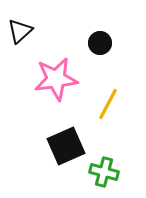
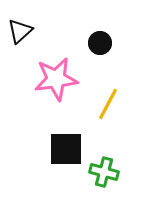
black square: moved 3 px down; rotated 24 degrees clockwise
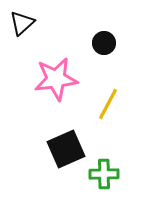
black triangle: moved 2 px right, 8 px up
black circle: moved 4 px right
black square: rotated 24 degrees counterclockwise
green cross: moved 2 px down; rotated 16 degrees counterclockwise
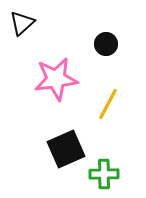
black circle: moved 2 px right, 1 px down
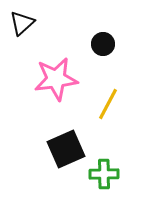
black circle: moved 3 px left
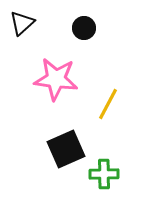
black circle: moved 19 px left, 16 px up
pink star: rotated 15 degrees clockwise
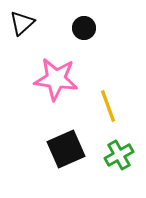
yellow line: moved 2 px down; rotated 48 degrees counterclockwise
green cross: moved 15 px right, 19 px up; rotated 28 degrees counterclockwise
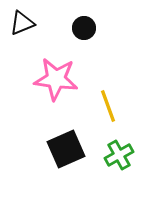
black triangle: rotated 20 degrees clockwise
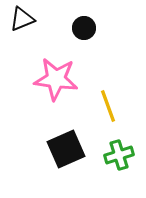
black triangle: moved 4 px up
green cross: rotated 12 degrees clockwise
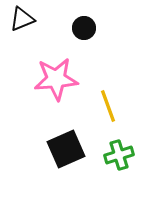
pink star: rotated 12 degrees counterclockwise
